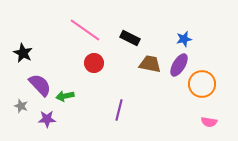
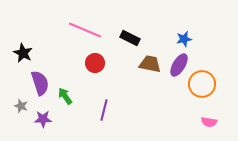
pink line: rotated 12 degrees counterclockwise
red circle: moved 1 px right
purple semicircle: moved 2 px up; rotated 25 degrees clockwise
green arrow: rotated 66 degrees clockwise
purple line: moved 15 px left
purple star: moved 4 px left
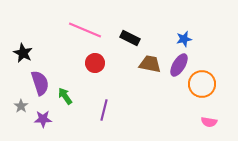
gray star: rotated 16 degrees clockwise
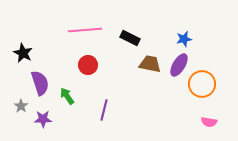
pink line: rotated 28 degrees counterclockwise
red circle: moved 7 px left, 2 px down
green arrow: moved 2 px right
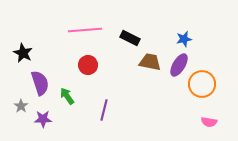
brown trapezoid: moved 2 px up
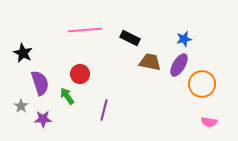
red circle: moved 8 px left, 9 px down
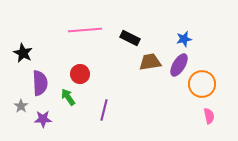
brown trapezoid: rotated 20 degrees counterclockwise
purple semicircle: rotated 15 degrees clockwise
green arrow: moved 1 px right, 1 px down
pink semicircle: moved 6 px up; rotated 112 degrees counterclockwise
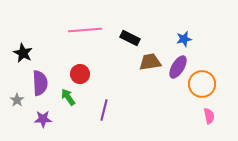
purple ellipse: moved 1 px left, 2 px down
gray star: moved 4 px left, 6 px up
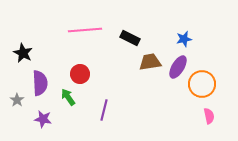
purple star: rotated 12 degrees clockwise
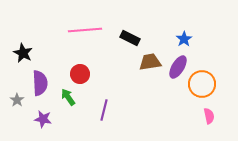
blue star: rotated 21 degrees counterclockwise
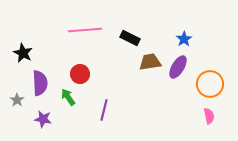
orange circle: moved 8 px right
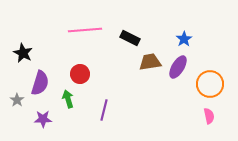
purple semicircle: rotated 20 degrees clockwise
green arrow: moved 2 px down; rotated 18 degrees clockwise
purple star: rotated 12 degrees counterclockwise
